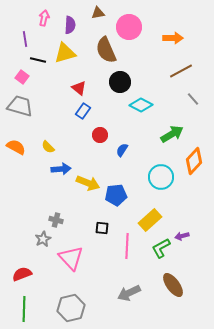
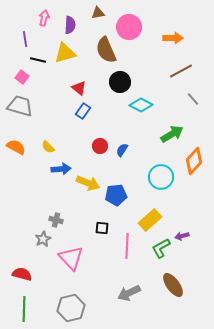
red circle: moved 11 px down
red semicircle: rotated 36 degrees clockwise
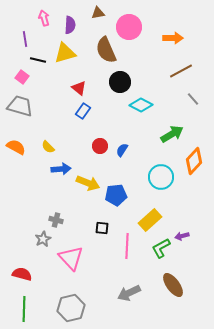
pink arrow: rotated 28 degrees counterclockwise
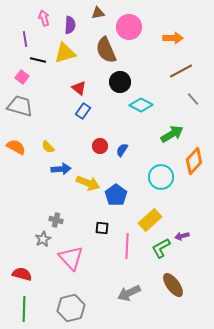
blue pentagon: rotated 30 degrees counterclockwise
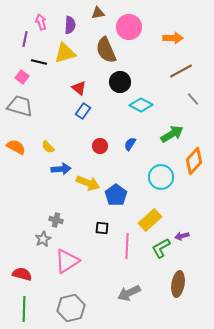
pink arrow: moved 3 px left, 4 px down
purple line: rotated 21 degrees clockwise
black line: moved 1 px right, 2 px down
blue semicircle: moved 8 px right, 6 px up
pink triangle: moved 4 px left, 3 px down; rotated 40 degrees clockwise
brown ellipse: moved 5 px right, 1 px up; rotated 45 degrees clockwise
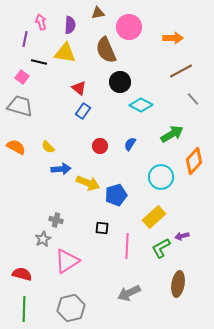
yellow triangle: rotated 25 degrees clockwise
blue pentagon: rotated 20 degrees clockwise
yellow rectangle: moved 4 px right, 3 px up
